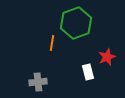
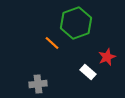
orange line: rotated 56 degrees counterclockwise
white rectangle: rotated 35 degrees counterclockwise
gray cross: moved 2 px down
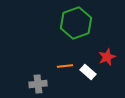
orange line: moved 13 px right, 23 px down; rotated 49 degrees counterclockwise
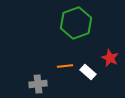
red star: moved 3 px right, 1 px down; rotated 24 degrees counterclockwise
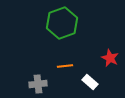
green hexagon: moved 14 px left
white rectangle: moved 2 px right, 10 px down
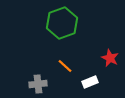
orange line: rotated 49 degrees clockwise
white rectangle: rotated 63 degrees counterclockwise
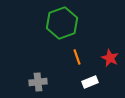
orange line: moved 12 px right, 9 px up; rotated 28 degrees clockwise
gray cross: moved 2 px up
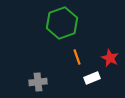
white rectangle: moved 2 px right, 4 px up
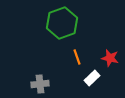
red star: rotated 12 degrees counterclockwise
white rectangle: rotated 21 degrees counterclockwise
gray cross: moved 2 px right, 2 px down
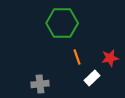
green hexagon: rotated 20 degrees clockwise
red star: rotated 24 degrees counterclockwise
